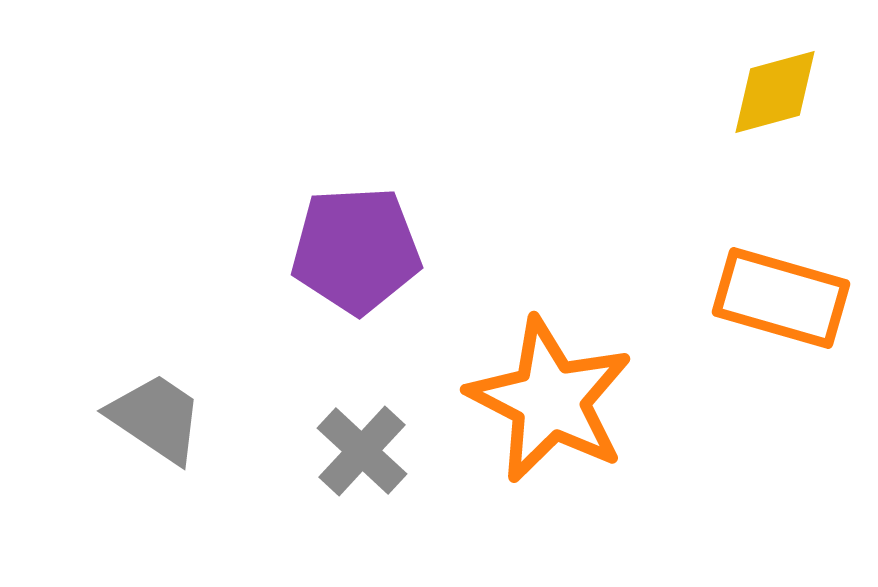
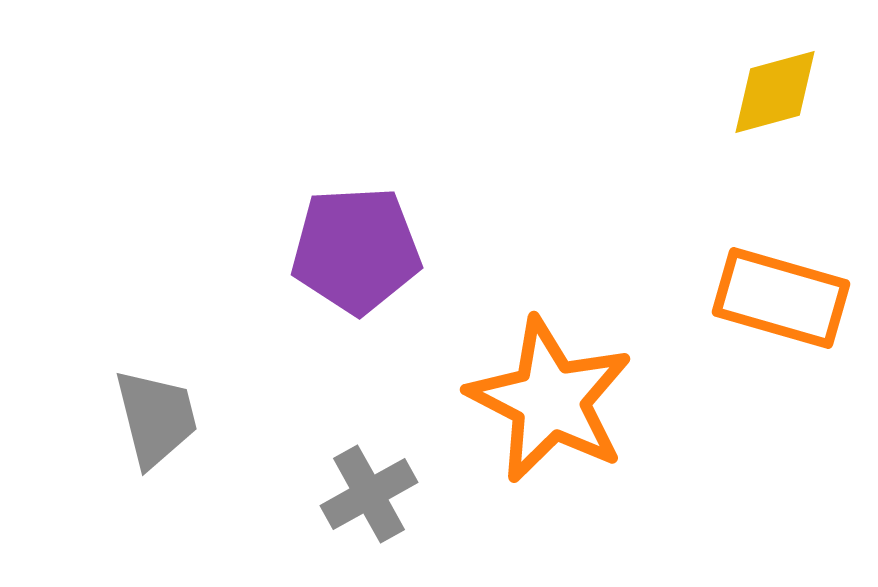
gray trapezoid: rotated 42 degrees clockwise
gray cross: moved 7 px right, 43 px down; rotated 18 degrees clockwise
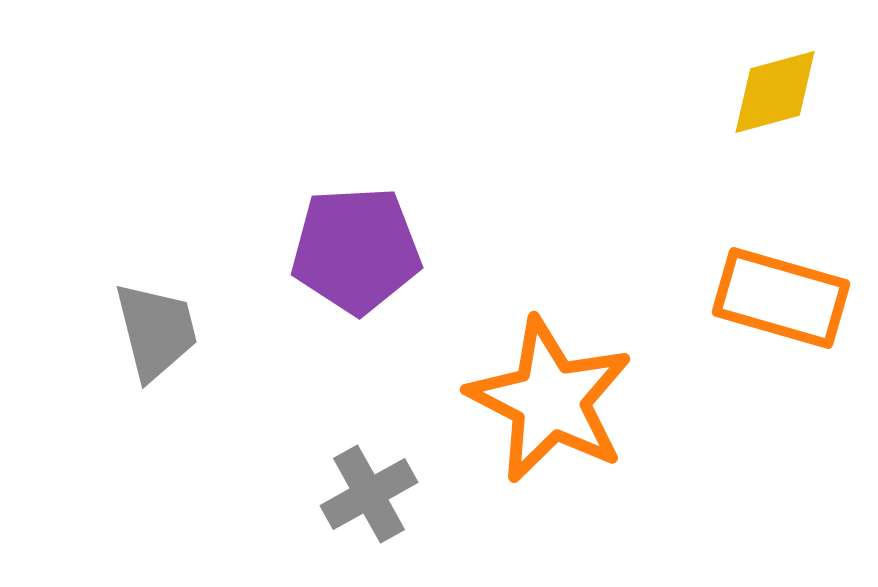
gray trapezoid: moved 87 px up
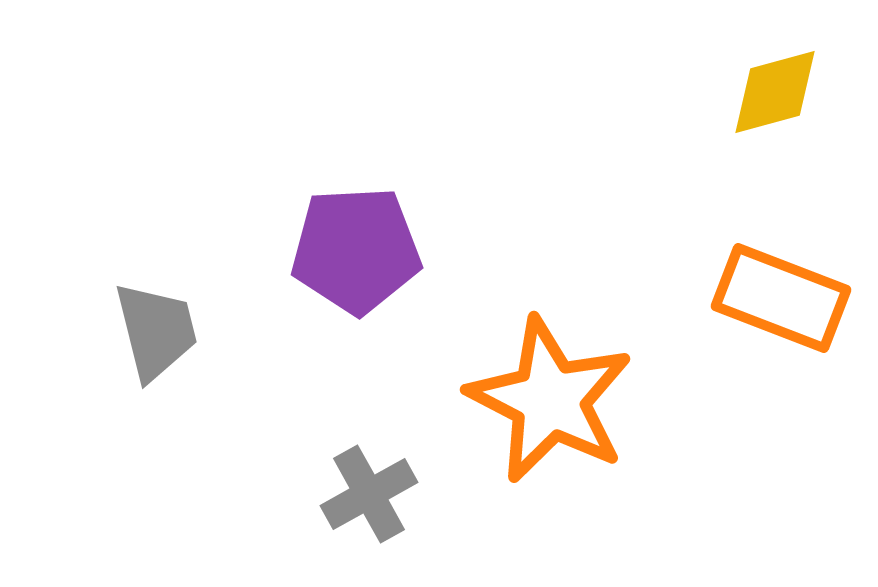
orange rectangle: rotated 5 degrees clockwise
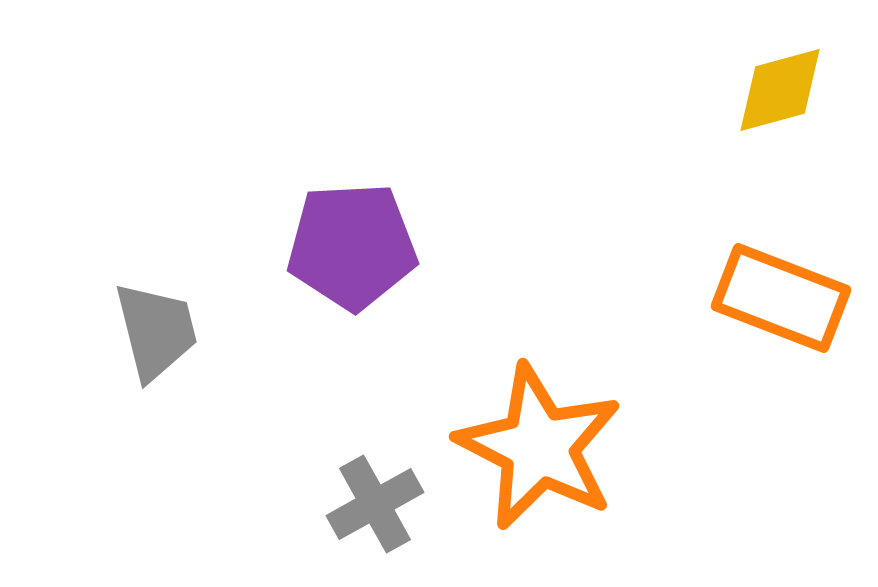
yellow diamond: moved 5 px right, 2 px up
purple pentagon: moved 4 px left, 4 px up
orange star: moved 11 px left, 47 px down
gray cross: moved 6 px right, 10 px down
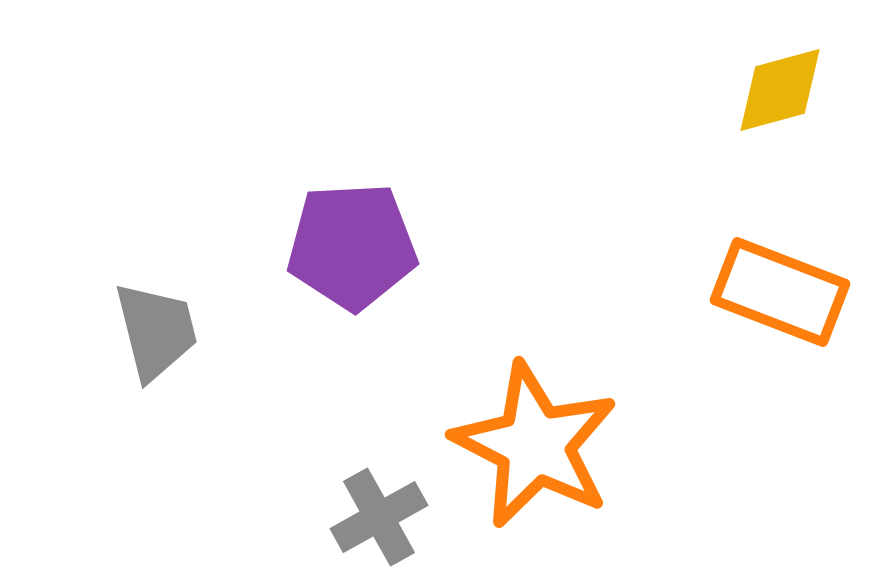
orange rectangle: moved 1 px left, 6 px up
orange star: moved 4 px left, 2 px up
gray cross: moved 4 px right, 13 px down
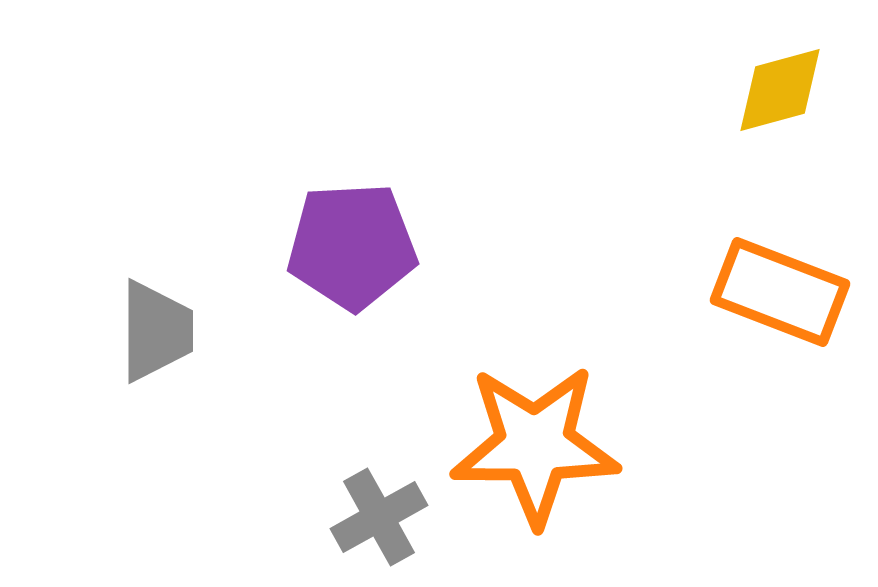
gray trapezoid: rotated 14 degrees clockwise
orange star: rotated 27 degrees counterclockwise
